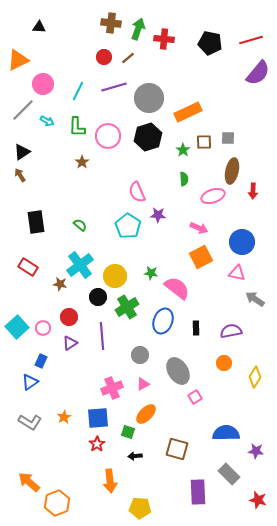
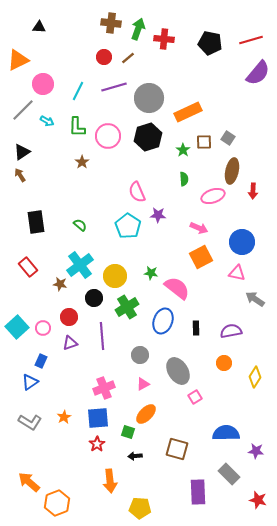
gray square at (228, 138): rotated 32 degrees clockwise
red rectangle at (28, 267): rotated 18 degrees clockwise
black circle at (98, 297): moved 4 px left, 1 px down
purple triangle at (70, 343): rotated 14 degrees clockwise
pink cross at (112, 388): moved 8 px left
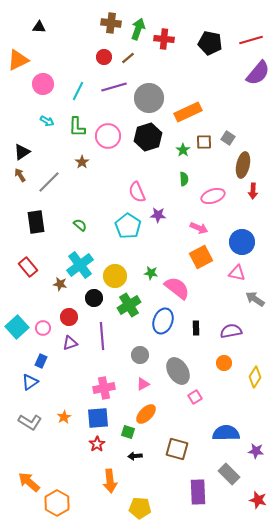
gray line at (23, 110): moved 26 px right, 72 px down
brown ellipse at (232, 171): moved 11 px right, 6 px up
green cross at (127, 307): moved 2 px right, 2 px up
pink cross at (104, 388): rotated 10 degrees clockwise
orange hexagon at (57, 503): rotated 10 degrees counterclockwise
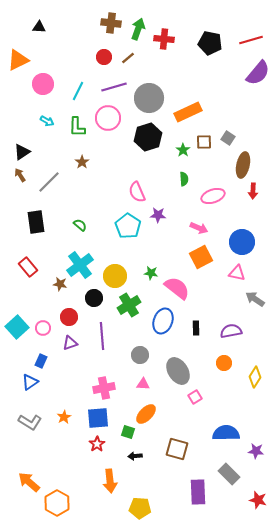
pink circle at (108, 136): moved 18 px up
pink triangle at (143, 384): rotated 32 degrees clockwise
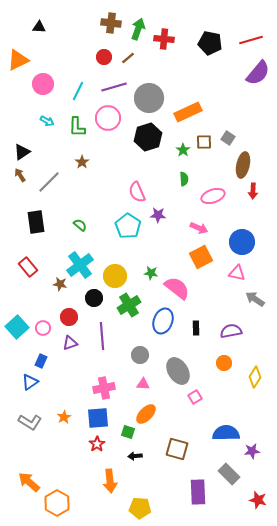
purple star at (256, 451): moved 4 px left; rotated 14 degrees counterclockwise
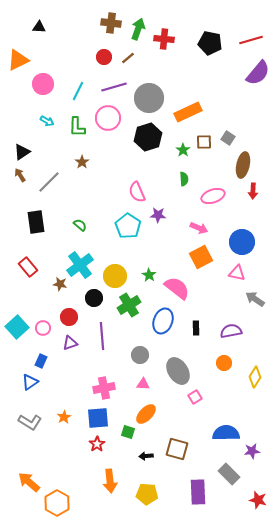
green star at (151, 273): moved 2 px left, 2 px down; rotated 24 degrees clockwise
black arrow at (135, 456): moved 11 px right
yellow pentagon at (140, 508): moved 7 px right, 14 px up
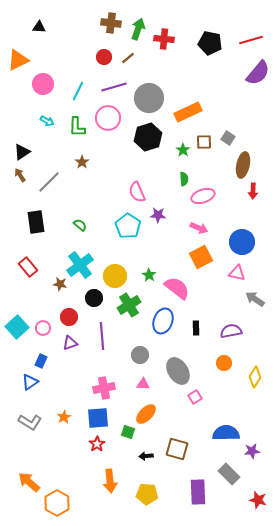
pink ellipse at (213, 196): moved 10 px left
